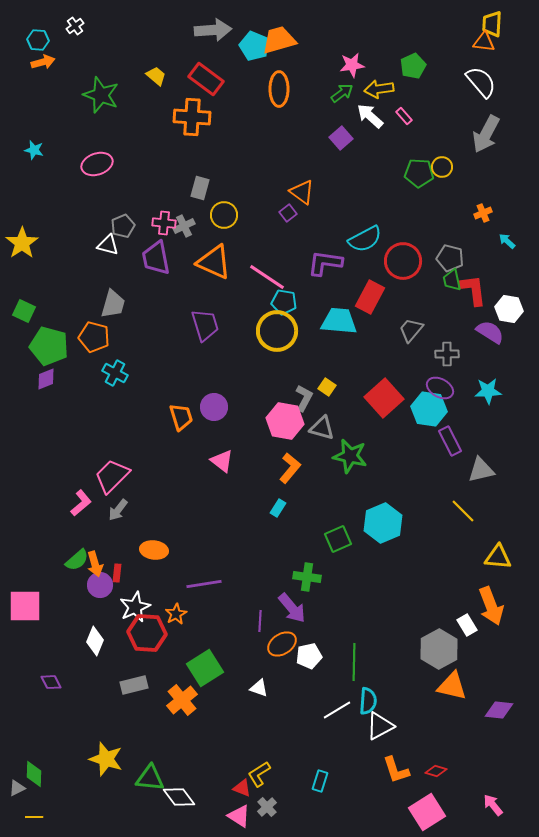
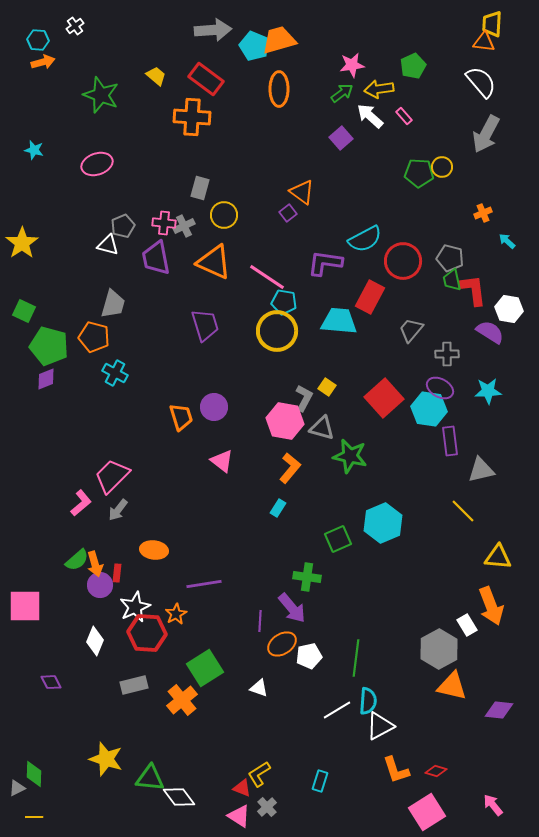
purple rectangle at (450, 441): rotated 20 degrees clockwise
green line at (354, 662): moved 2 px right, 4 px up; rotated 6 degrees clockwise
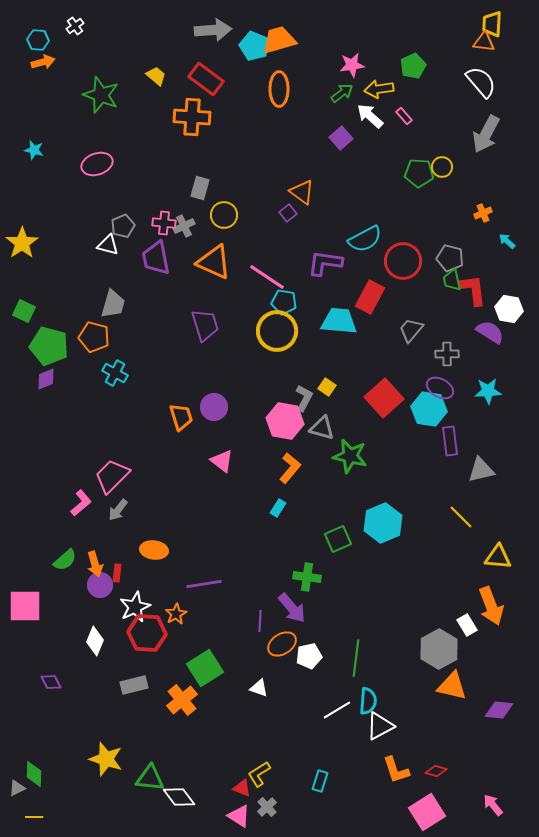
yellow line at (463, 511): moved 2 px left, 6 px down
green semicircle at (77, 560): moved 12 px left
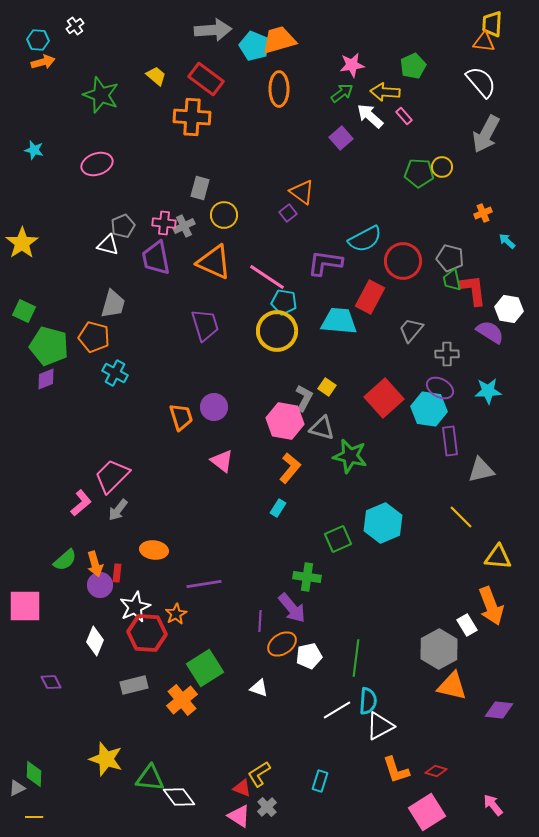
yellow arrow at (379, 89): moved 6 px right, 3 px down; rotated 12 degrees clockwise
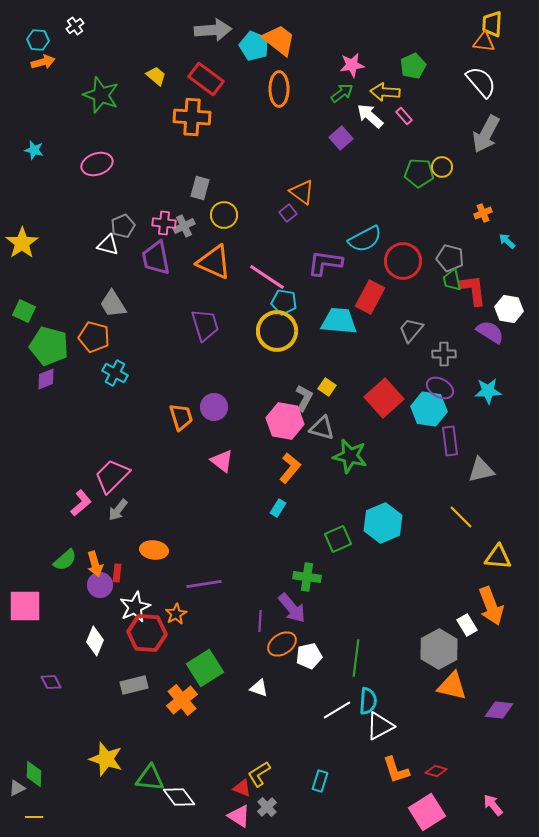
orange trapezoid at (279, 40): rotated 54 degrees clockwise
gray trapezoid at (113, 304): rotated 132 degrees clockwise
gray cross at (447, 354): moved 3 px left
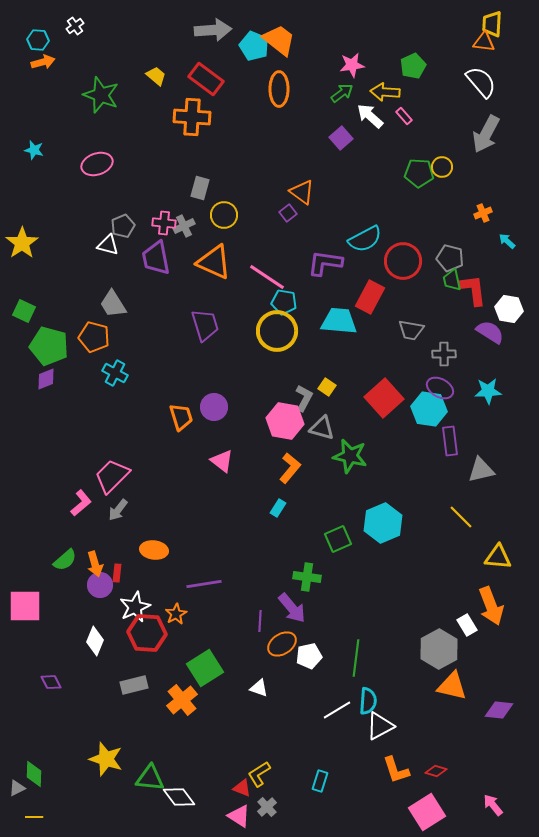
gray trapezoid at (411, 330): rotated 120 degrees counterclockwise
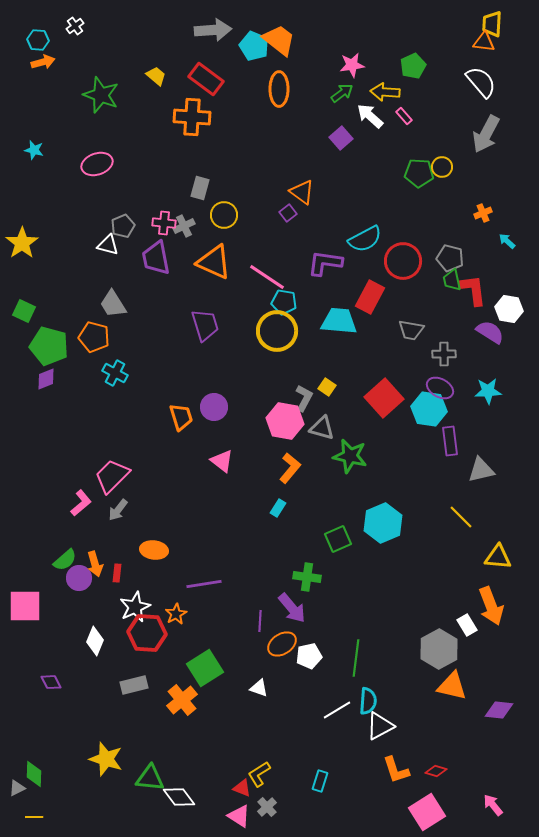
purple circle at (100, 585): moved 21 px left, 7 px up
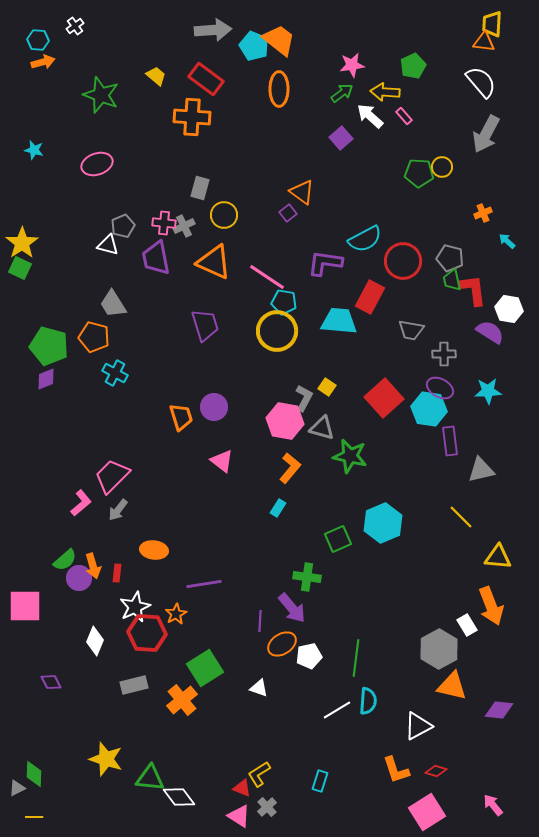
green square at (24, 311): moved 4 px left, 43 px up
orange arrow at (95, 564): moved 2 px left, 2 px down
white triangle at (380, 726): moved 38 px right
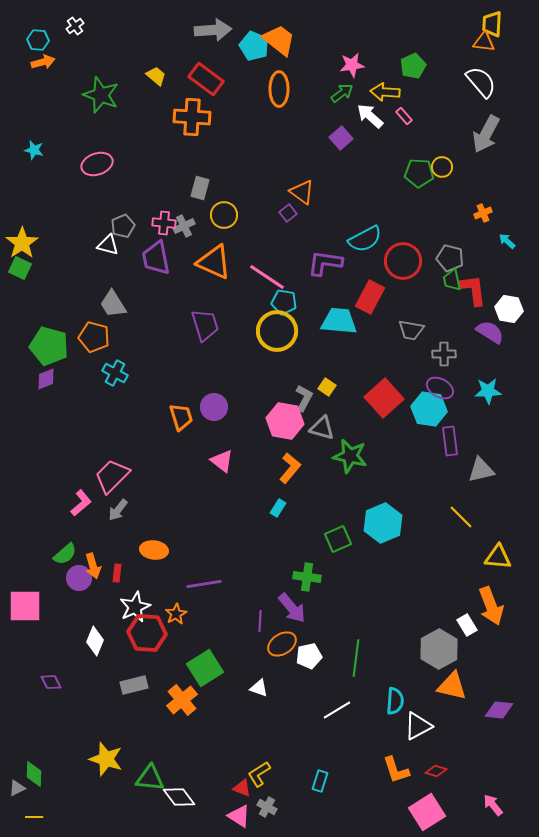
green semicircle at (65, 560): moved 6 px up
cyan semicircle at (368, 701): moved 27 px right
gray cross at (267, 807): rotated 18 degrees counterclockwise
